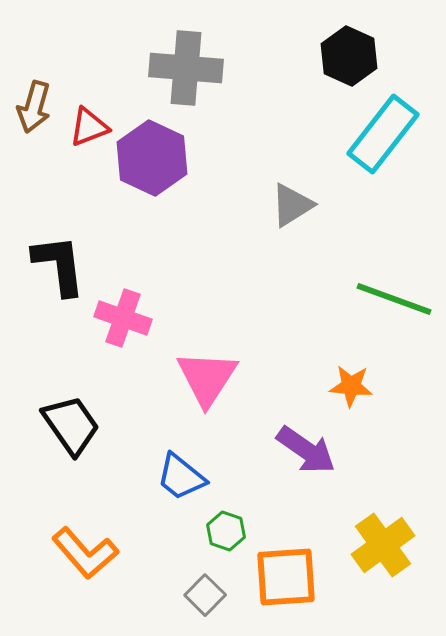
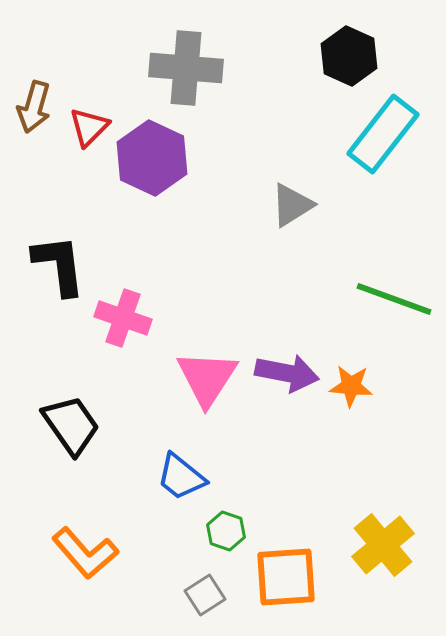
red triangle: rotated 24 degrees counterclockwise
purple arrow: moved 19 px left, 77 px up; rotated 24 degrees counterclockwise
yellow cross: rotated 4 degrees counterclockwise
gray square: rotated 12 degrees clockwise
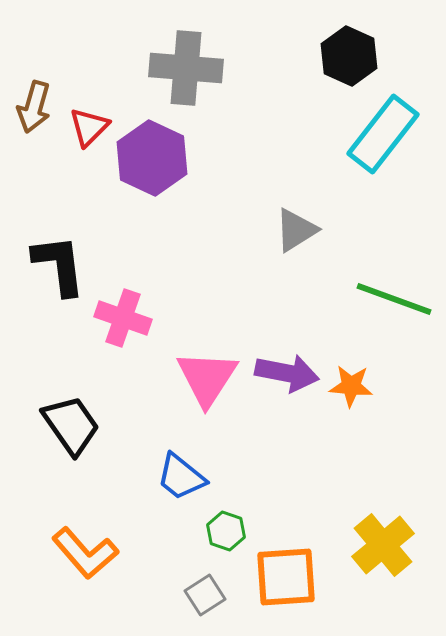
gray triangle: moved 4 px right, 25 px down
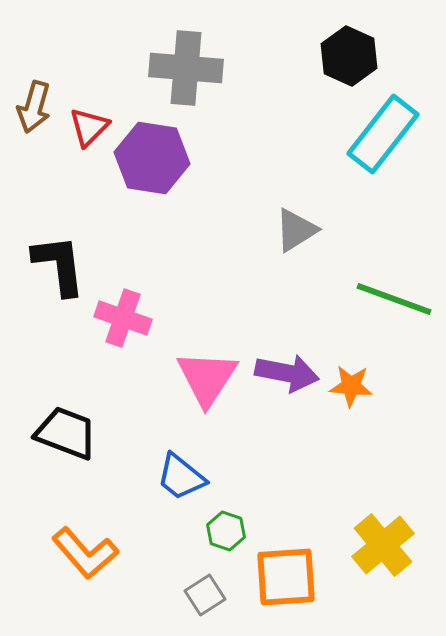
purple hexagon: rotated 16 degrees counterclockwise
black trapezoid: moved 5 px left, 8 px down; rotated 34 degrees counterclockwise
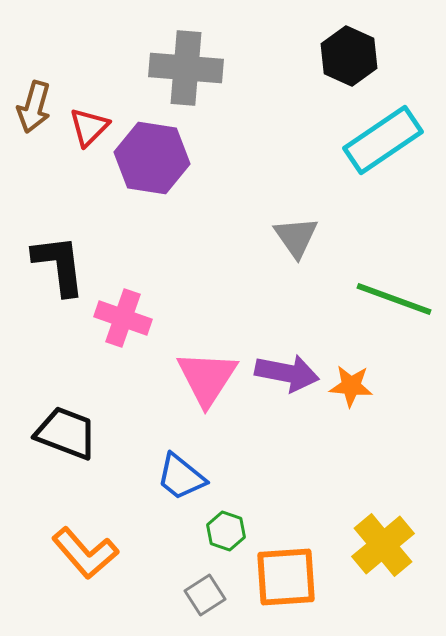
cyan rectangle: moved 6 px down; rotated 18 degrees clockwise
gray triangle: moved 7 px down; rotated 33 degrees counterclockwise
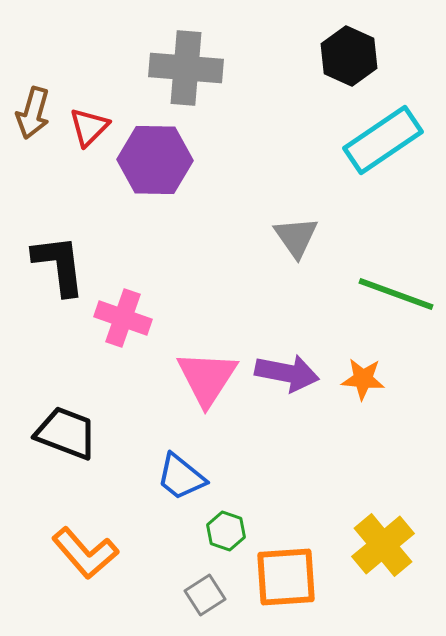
brown arrow: moved 1 px left, 6 px down
purple hexagon: moved 3 px right, 2 px down; rotated 8 degrees counterclockwise
green line: moved 2 px right, 5 px up
orange star: moved 12 px right, 7 px up
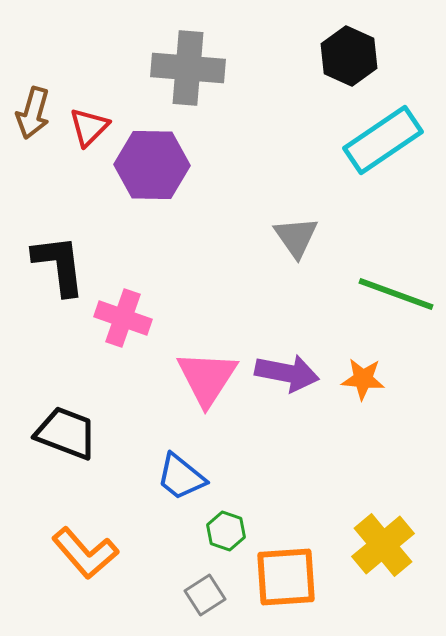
gray cross: moved 2 px right
purple hexagon: moved 3 px left, 5 px down
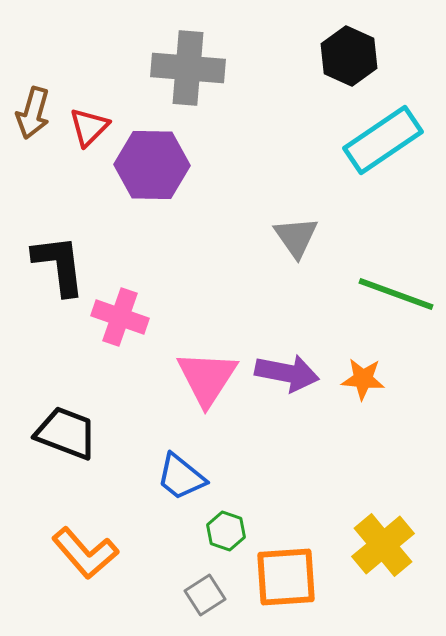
pink cross: moved 3 px left, 1 px up
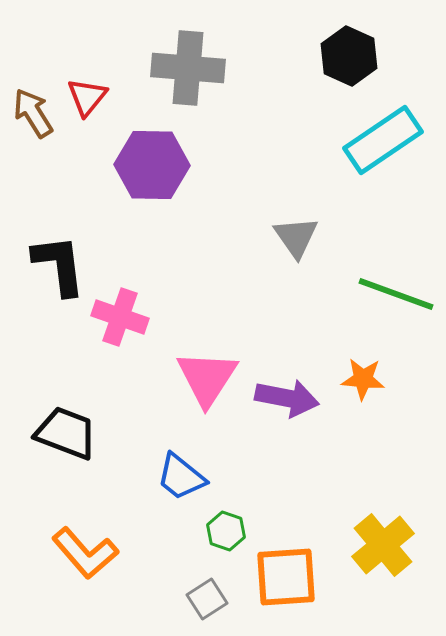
brown arrow: rotated 132 degrees clockwise
red triangle: moved 2 px left, 30 px up; rotated 6 degrees counterclockwise
purple arrow: moved 25 px down
gray square: moved 2 px right, 4 px down
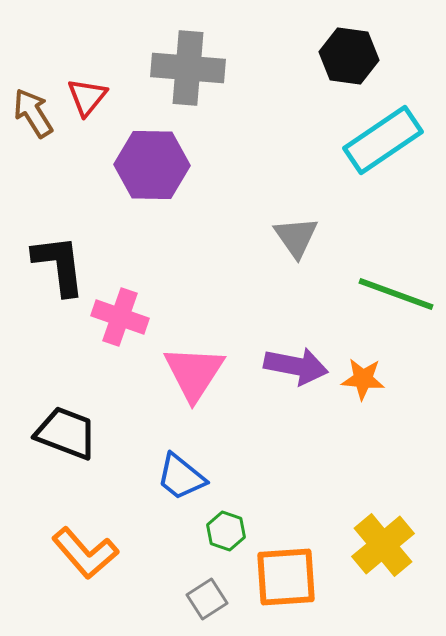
black hexagon: rotated 16 degrees counterclockwise
pink triangle: moved 13 px left, 5 px up
purple arrow: moved 9 px right, 32 px up
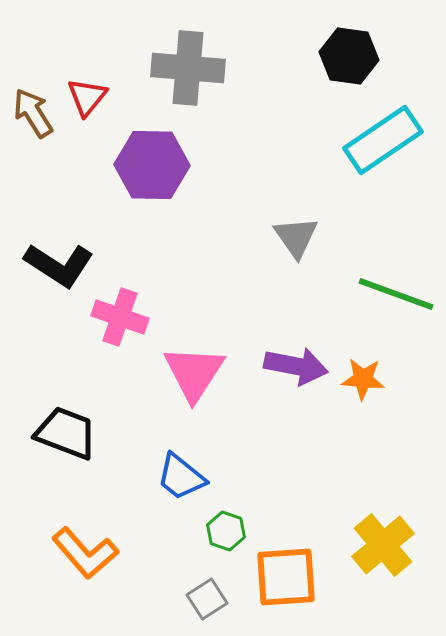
black L-shape: rotated 130 degrees clockwise
